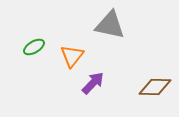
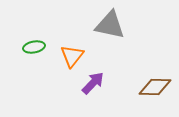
green ellipse: rotated 20 degrees clockwise
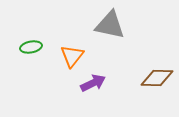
green ellipse: moved 3 px left
purple arrow: rotated 20 degrees clockwise
brown diamond: moved 2 px right, 9 px up
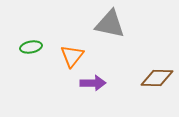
gray triangle: moved 1 px up
purple arrow: rotated 25 degrees clockwise
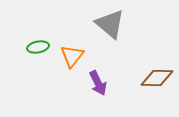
gray triangle: rotated 28 degrees clockwise
green ellipse: moved 7 px right
purple arrow: moved 5 px right; rotated 65 degrees clockwise
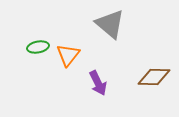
orange triangle: moved 4 px left, 1 px up
brown diamond: moved 3 px left, 1 px up
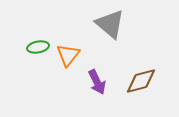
brown diamond: moved 13 px left, 4 px down; rotated 16 degrees counterclockwise
purple arrow: moved 1 px left, 1 px up
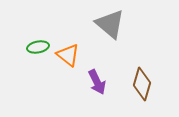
orange triangle: rotated 30 degrees counterclockwise
brown diamond: moved 1 px right, 3 px down; rotated 60 degrees counterclockwise
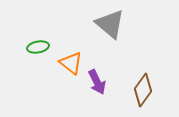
orange triangle: moved 3 px right, 8 px down
brown diamond: moved 1 px right, 6 px down; rotated 20 degrees clockwise
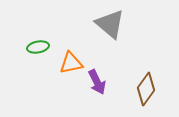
orange triangle: rotated 50 degrees counterclockwise
brown diamond: moved 3 px right, 1 px up
